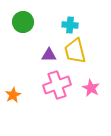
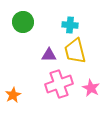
pink cross: moved 2 px right, 1 px up
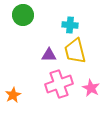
green circle: moved 7 px up
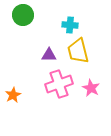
yellow trapezoid: moved 3 px right
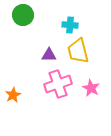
pink cross: moved 1 px left
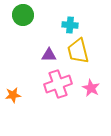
orange star: rotated 21 degrees clockwise
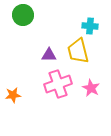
cyan cross: moved 20 px right, 1 px down
